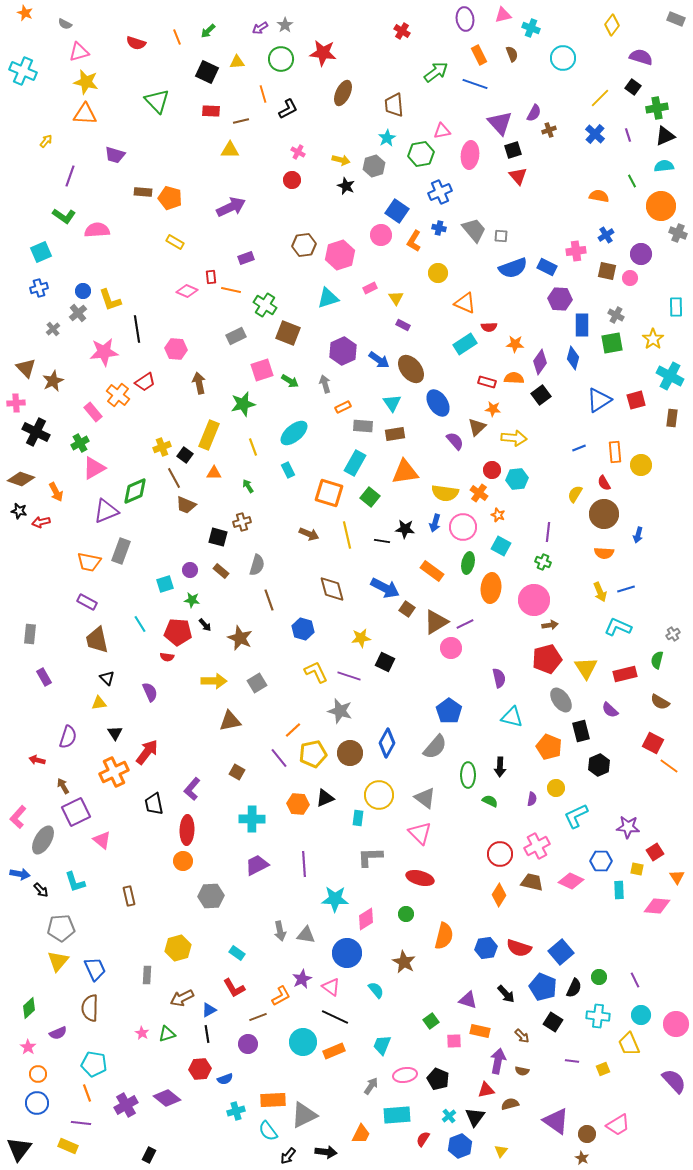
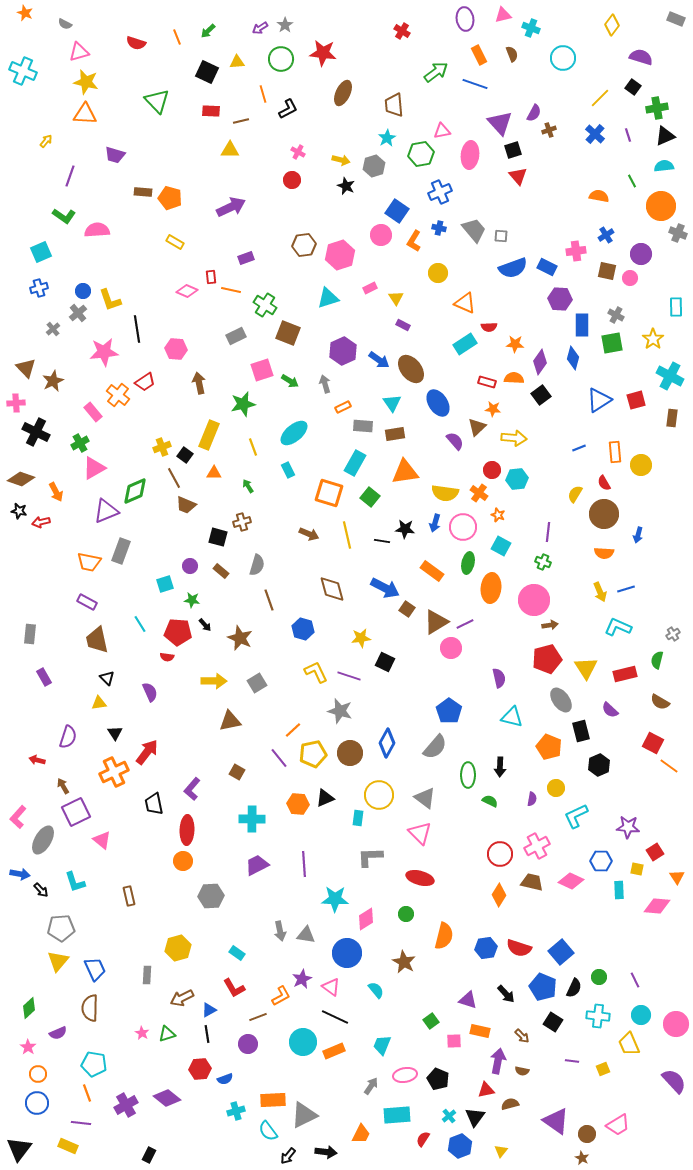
purple circle at (190, 570): moved 4 px up
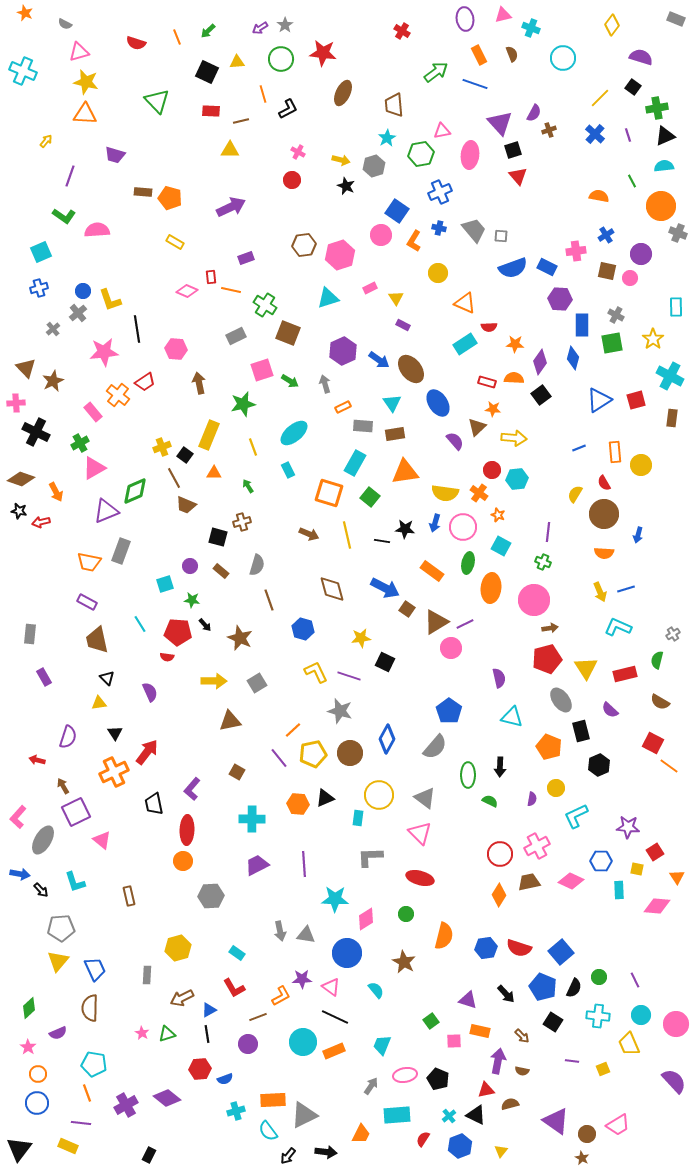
brown arrow at (550, 625): moved 3 px down
blue diamond at (387, 743): moved 4 px up
brown trapezoid at (532, 882): moved 3 px left; rotated 25 degrees counterclockwise
purple star at (302, 979): rotated 24 degrees clockwise
black triangle at (475, 1117): moved 1 px right, 2 px up; rotated 40 degrees counterclockwise
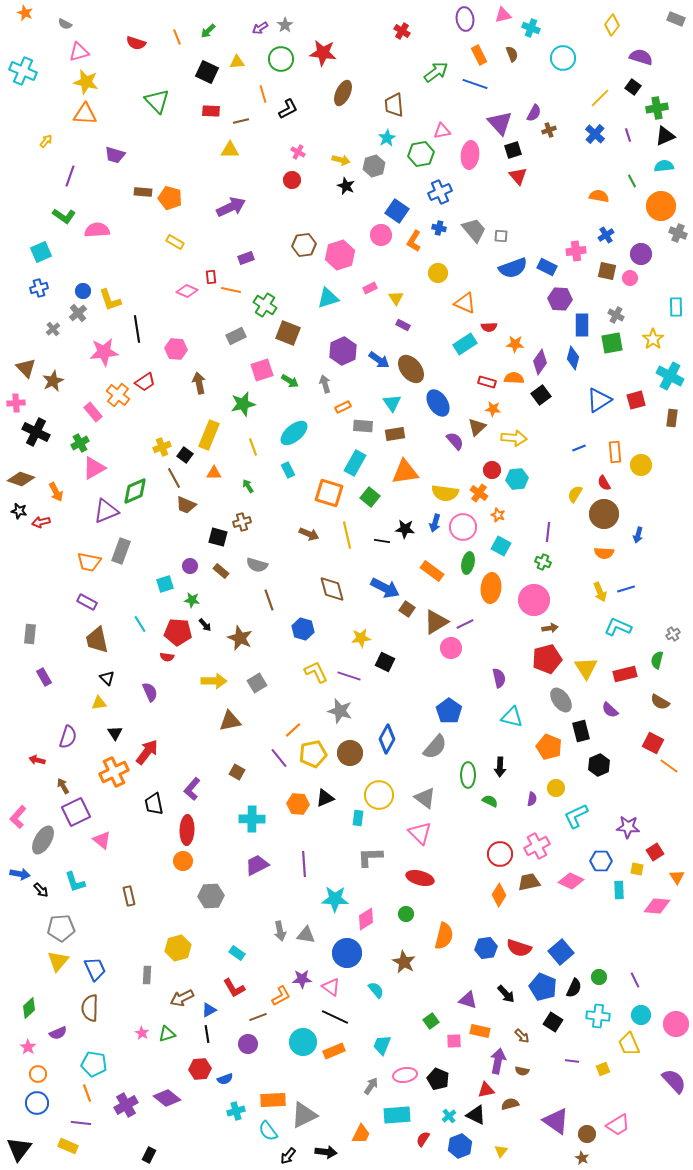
gray semicircle at (257, 565): rotated 90 degrees clockwise
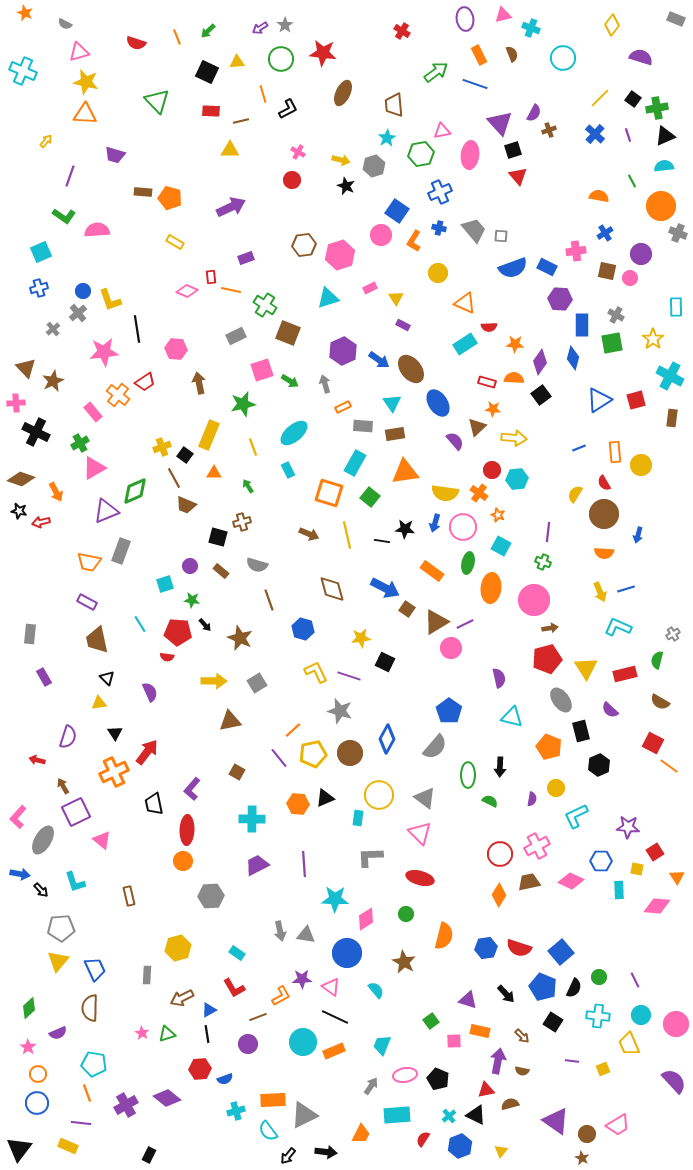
black square at (633, 87): moved 12 px down
blue cross at (606, 235): moved 1 px left, 2 px up
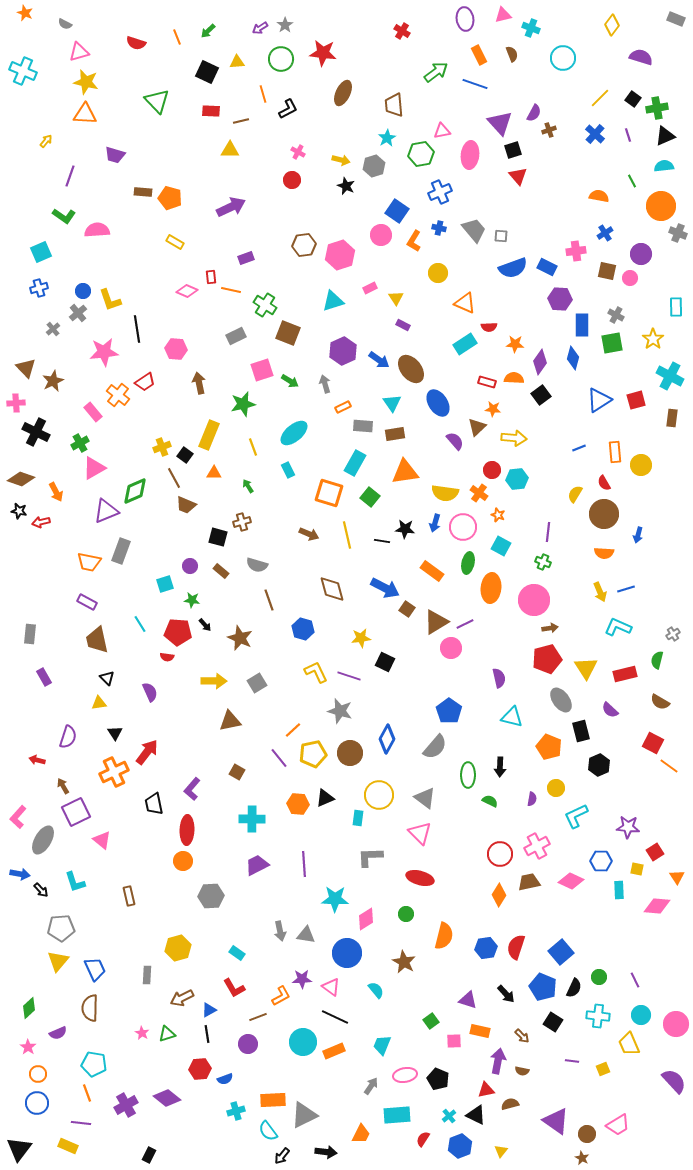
cyan triangle at (328, 298): moved 5 px right, 3 px down
red semicircle at (519, 948): moved 3 px left, 1 px up; rotated 90 degrees clockwise
black arrow at (288, 1156): moved 6 px left
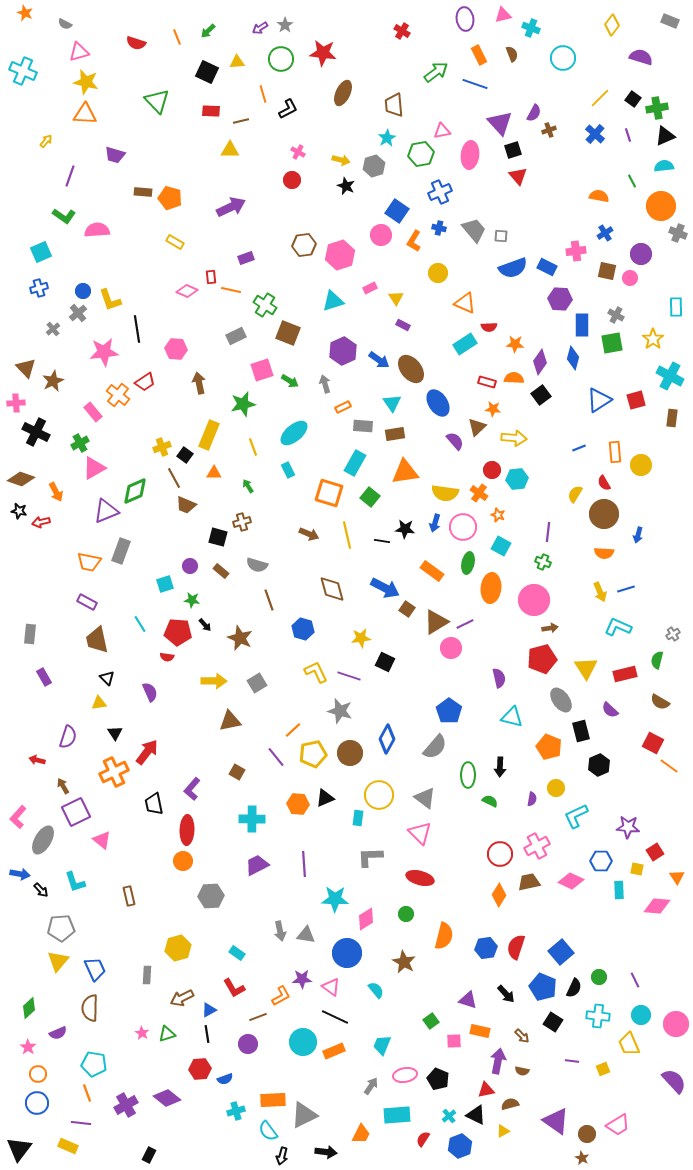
gray rectangle at (676, 19): moved 6 px left, 2 px down
red pentagon at (547, 659): moved 5 px left
purple line at (279, 758): moved 3 px left, 1 px up
yellow triangle at (501, 1151): moved 2 px right, 20 px up; rotated 24 degrees clockwise
black arrow at (282, 1156): rotated 24 degrees counterclockwise
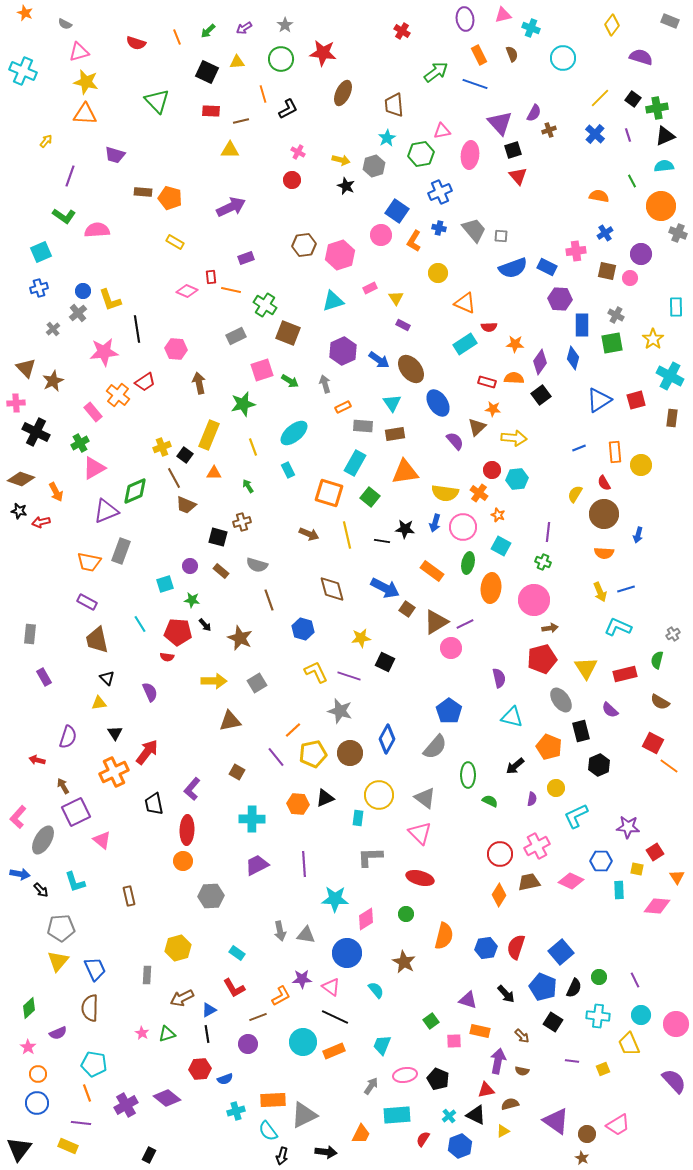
purple arrow at (260, 28): moved 16 px left
black arrow at (500, 767): moved 15 px right, 1 px up; rotated 48 degrees clockwise
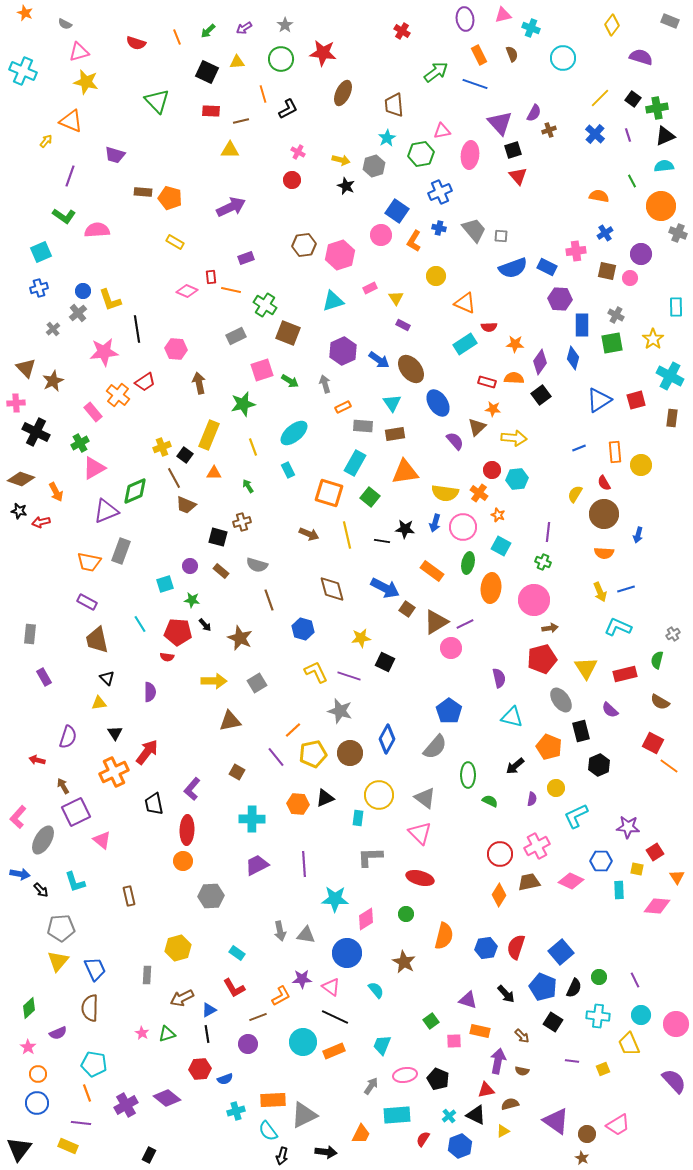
orange triangle at (85, 114): moved 14 px left, 7 px down; rotated 20 degrees clockwise
yellow circle at (438, 273): moved 2 px left, 3 px down
purple semicircle at (150, 692): rotated 24 degrees clockwise
